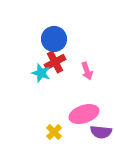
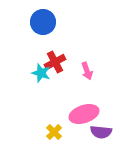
blue circle: moved 11 px left, 17 px up
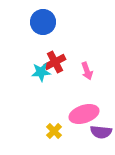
cyan star: moved 1 px up; rotated 24 degrees counterclockwise
yellow cross: moved 1 px up
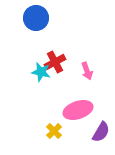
blue circle: moved 7 px left, 4 px up
cyan star: rotated 18 degrees clockwise
pink ellipse: moved 6 px left, 4 px up
purple semicircle: rotated 65 degrees counterclockwise
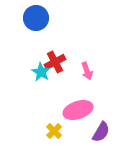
cyan star: rotated 18 degrees clockwise
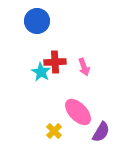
blue circle: moved 1 px right, 3 px down
red cross: rotated 25 degrees clockwise
pink arrow: moved 3 px left, 4 px up
pink ellipse: moved 2 px down; rotated 64 degrees clockwise
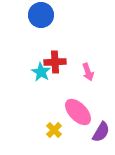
blue circle: moved 4 px right, 6 px up
pink arrow: moved 4 px right, 5 px down
yellow cross: moved 1 px up
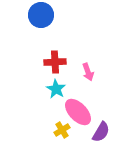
cyan star: moved 15 px right, 17 px down
yellow cross: moved 8 px right; rotated 14 degrees clockwise
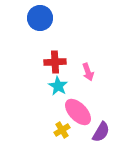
blue circle: moved 1 px left, 3 px down
cyan star: moved 2 px right, 3 px up
